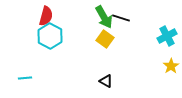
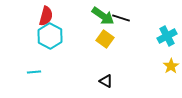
green arrow: moved 1 px left, 1 px up; rotated 25 degrees counterclockwise
cyan line: moved 9 px right, 6 px up
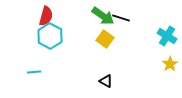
cyan cross: rotated 30 degrees counterclockwise
yellow star: moved 1 px left, 2 px up
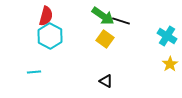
black line: moved 3 px down
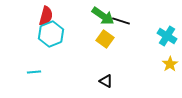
cyan hexagon: moved 1 px right, 2 px up; rotated 10 degrees clockwise
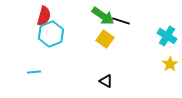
red semicircle: moved 2 px left
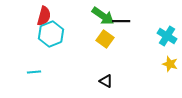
black line: rotated 18 degrees counterclockwise
yellow star: rotated 21 degrees counterclockwise
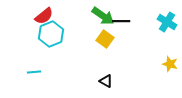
red semicircle: rotated 36 degrees clockwise
cyan cross: moved 14 px up
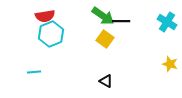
red semicircle: moved 1 px right; rotated 30 degrees clockwise
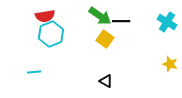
green arrow: moved 3 px left
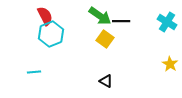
red semicircle: rotated 108 degrees counterclockwise
yellow star: rotated 14 degrees clockwise
